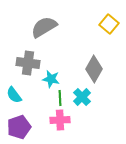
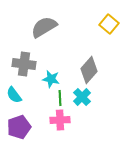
gray cross: moved 4 px left, 1 px down
gray diamond: moved 5 px left, 1 px down; rotated 12 degrees clockwise
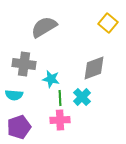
yellow square: moved 1 px left, 1 px up
gray diamond: moved 5 px right, 2 px up; rotated 28 degrees clockwise
cyan semicircle: rotated 48 degrees counterclockwise
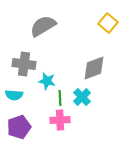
gray semicircle: moved 1 px left, 1 px up
cyan star: moved 4 px left, 2 px down
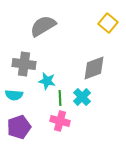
pink cross: moved 1 px down; rotated 18 degrees clockwise
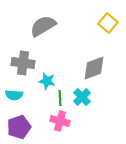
gray cross: moved 1 px left, 1 px up
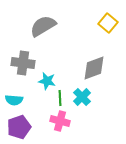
cyan semicircle: moved 5 px down
